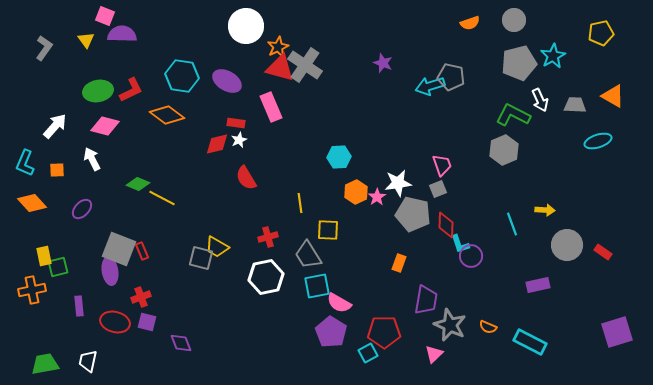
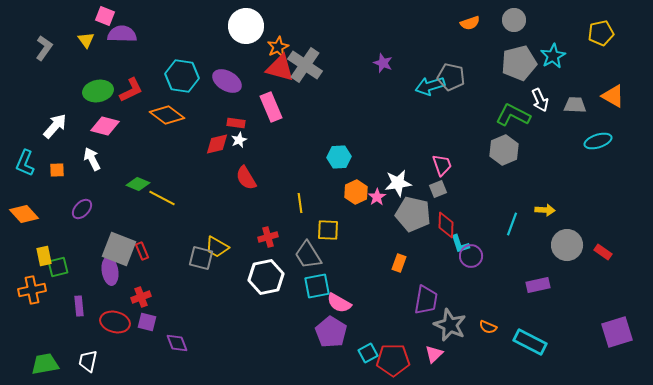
orange diamond at (32, 203): moved 8 px left, 11 px down
cyan line at (512, 224): rotated 40 degrees clockwise
red pentagon at (384, 332): moved 9 px right, 28 px down
purple diamond at (181, 343): moved 4 px left
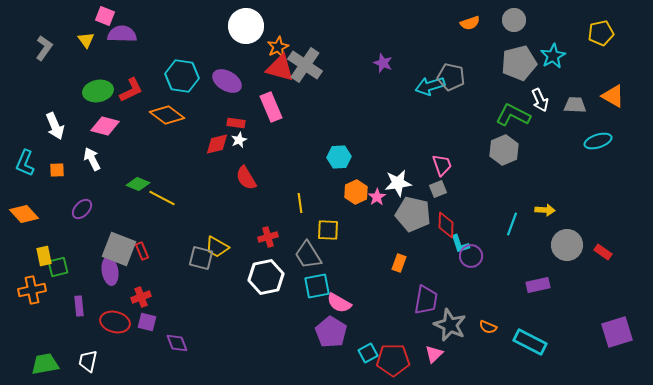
white arrow at (55, 126): rotated 116 degrees clockwise
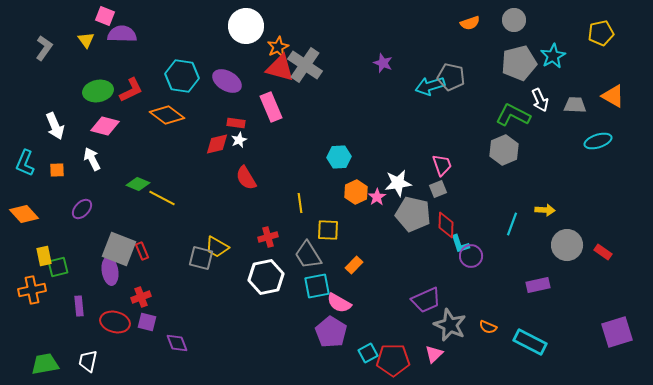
orange rectangle at (399, 263): moved 45 px left, 2 px down; rotated 24 degrees clockwise
purple trapezoid at (426, 300): rotated 56 degrees clockwise
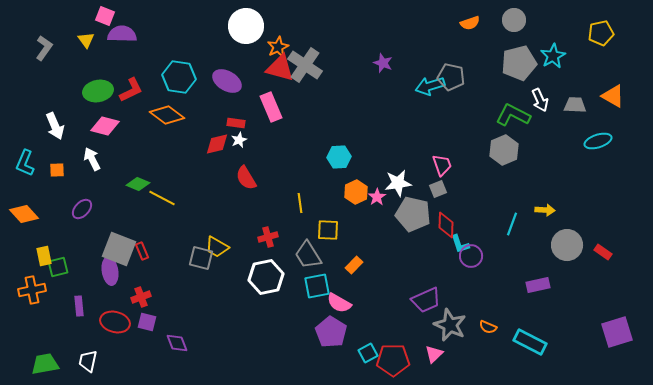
cyan hexagon at (182, 76): moved 3 px left, 1 px down
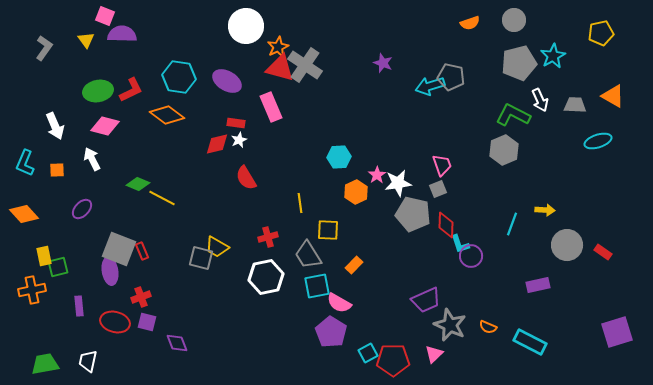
pink star at (377, 197): moved 22 px up
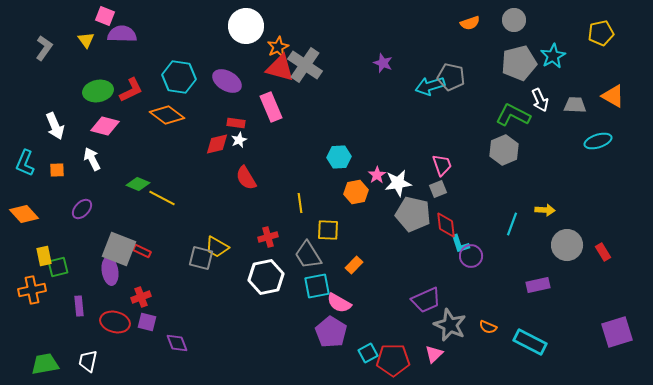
orange hexagon at (356, 192): rotated 15 degrees clockwise
red diamond at (446, 225): rotated 8 degrees counterclockwise
red rectangle at (142, 251): rotated 42 degrees counterclockwise
red rectangle at (603, 252): rotated 24 degrees clockwise
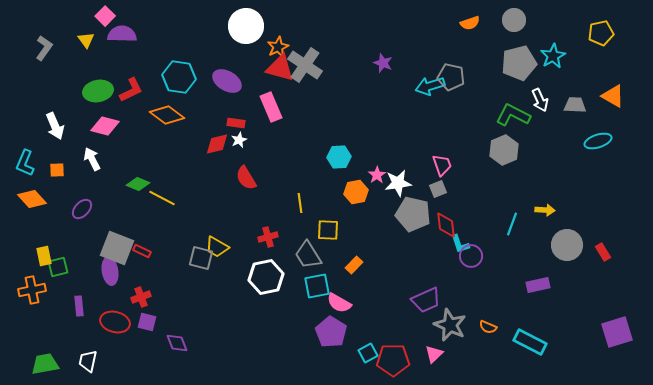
pink square at (105, 16): rotated 24 degrees clockwise
orange diamond at (24, 214): moved 8 px right, 15 px up
gray square at (119, 249): moved 2 px left, 1 px up
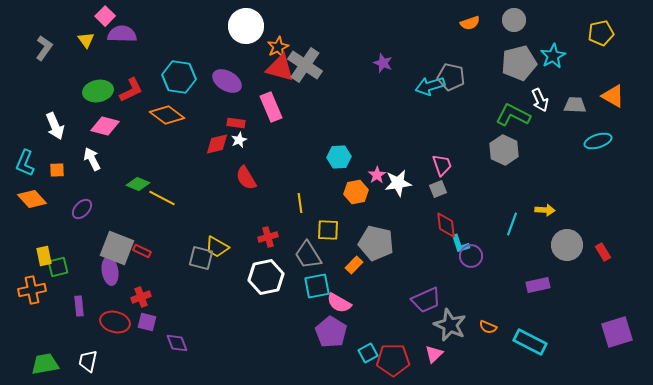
gray hexagon at (504, 150): rotated 12 degrees counterclockwise
gray pentagon at (413, 214): moved 37 px left, 29 px down
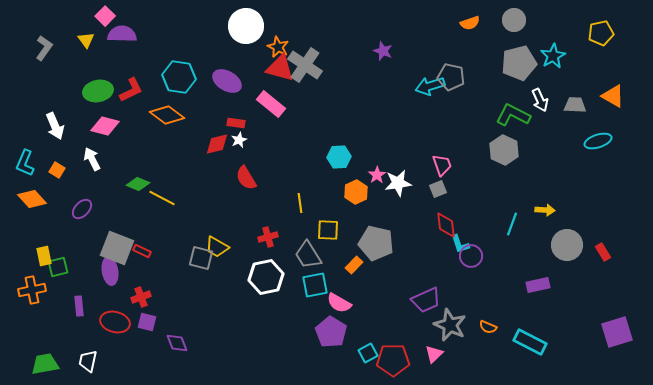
orange star at (278, 47): rotated 20 degrees counterclockwise
purple star at (383, 63): moved 12 px up
pink rectangle at (271, 107): moved 3 px up; rotated 28 degrees counterclockwise
orange square at (57, 170): rotated 35 degrees clockwise
orange hexagon at (356, 192): rotated 15 degrees counterclockwise
cyan square at (317, 286): moved 2 px left, 1 px up
